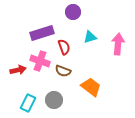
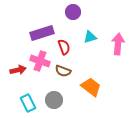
cyan rectangle: rotated 54 degrees counterclockwise
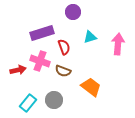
cyan rectangle: rotated 66 degrees clockwise
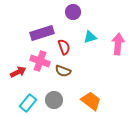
red arrow: moved 2 px down; rotated 14 degrees counterclockwise
orange trapezoid: moved 14 px down
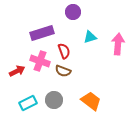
red semicircle: moved 4 px down
red arrow: moved 1 px left, 1 px up
cyan rectangle: rotated 24 degrees clockwise
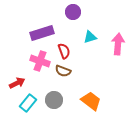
red arrow: moved 12 px down
cyan rectangle: rotated 24 degrees counterclockwise
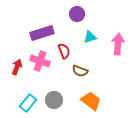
purple circle: moved 4 px right, 2 px down
brown semicircle: moved 17 px right
red arrow: moved 16 px up; rotated 42 degrees counterclockwise
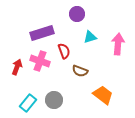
orange trapezoid: moved 12 px right, 6 px up
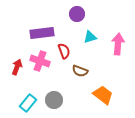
purple rectangle: rotated 10 degrees clockwise
